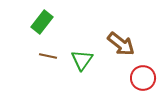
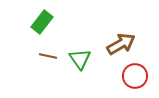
brown arrow: rotated 68 degrees counterclockwise
green triangle: moved 2 px left, 1 px up; rotated 10 degrees counterclockwise
red circle: moved 8 px left, 2 px up
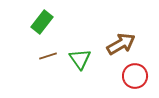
brown line: rotated 30 degrees counterclockwise
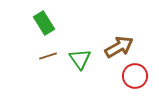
green rectangle: moved 2 px right, 1 px down; rotated 70 degrees counterclockwise
brown arrow: moved 2 px left, 3 px down
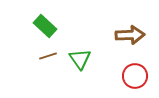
green rectangle: moved 1 px right, 3 px down; rotated 15 degrees counterclockwise
brown arrow: moved 11 px right, 12 px up; rotated 28 degrees clockwise
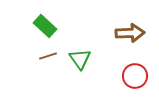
brown arrow: moved 2 px up
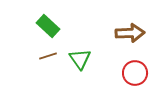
green rectangle: moved 3 px right
red circle: moved 3 px up
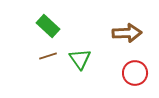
brown arrow: moved 3 px left
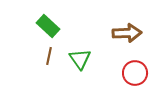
brown line: moved 1 px right; rotated 60 degrees counterclockwise
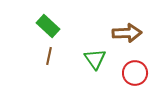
green triangle: moved 15 px right
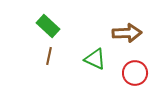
green triangle: rotated 30 degrees counterclockwise
